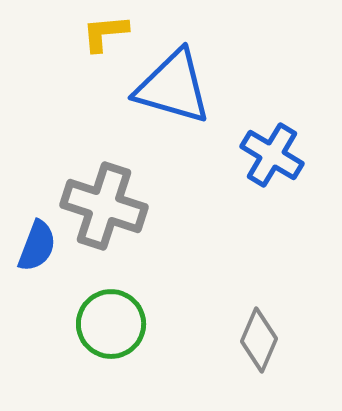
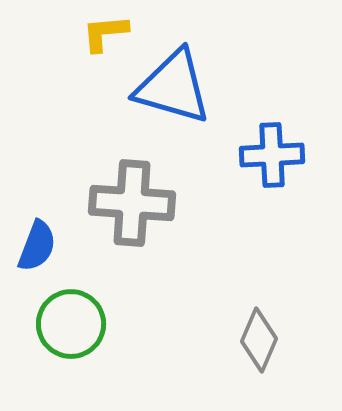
blue cross: rotated 34 degrees counterclockwise
gray cross: moved 28 px right, 3 px up; rotated 14 degrees counterclockwise
green circle: moved 40 px left
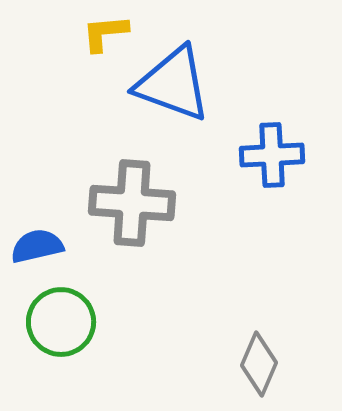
blue triangle: moved 3 px up; rotated 4 degrees clockwise
blue semicircle: rotated 124 degrees counterclockwise
green circle: moved 10 px left, 2 px up
gray diamond: moved 24 px down
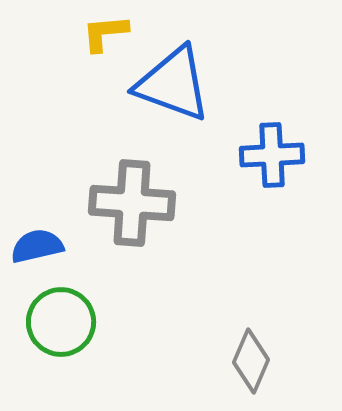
gray diamond: moved 8 px left, 3 px up
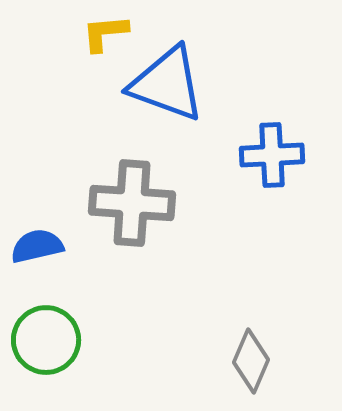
blue triangle: moved 6 px left
green circle: moved 15 px left, 18 px down
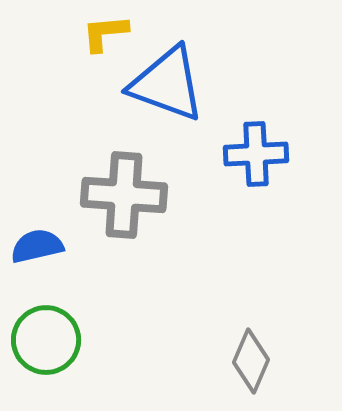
blue cross: moved 16 px left, 1 px up
gray cross: moved 8 px left, 8 px up
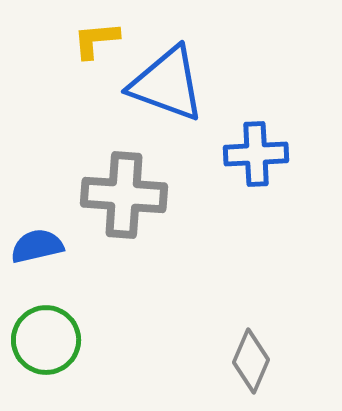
yellow L-shape: moved 9 px left, 7 px down
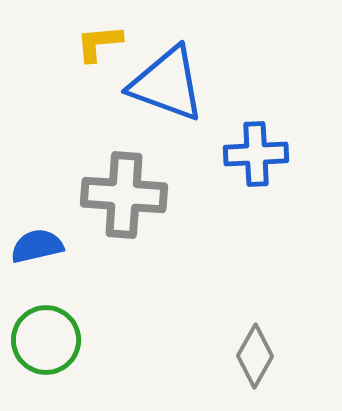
yellow L-shape: moved 3 px right, 3 px down
gray diamond: moved 4 px right, 5 px up; rotated 6 degrees clockwise
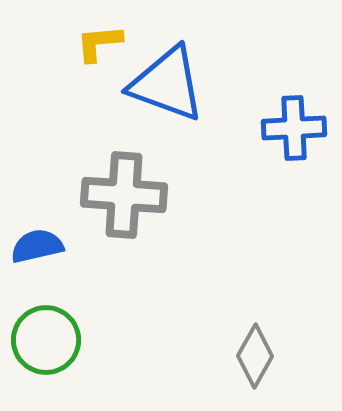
blue cross: moved 38 px right, 26 px up
